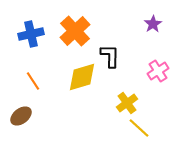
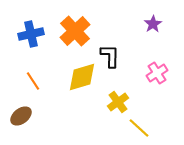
pink cross: moved 1 px left, 2 px down
yellow cross: moved 9 px left, 1 px up
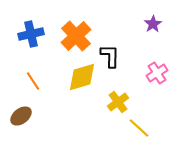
orange cross: moved 1 px right, 5 px down
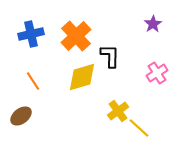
yellow cross: moved 9 px down
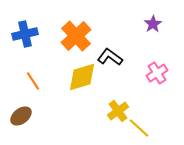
blue cross: moved 6 px left
black L-shape: moved 1 px down; rotated 55 degrees counterclockwise
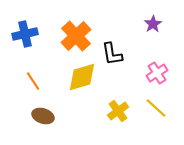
black L-shape: moved 2 px right, 3 px up; rotated 135 degrees counterclockwise
brown ellipse: moved 22 px right; rotated 55 degrees clockwise
yellow line: moved 17 px right, 20 px up
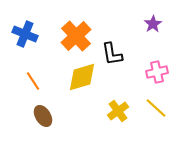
blue cross: rotated 35 degrees clockwise
pink cross: moved 1 px up; rotated 20 degrees clockwise
brown ellipse: rotated 40 degrees clockwise
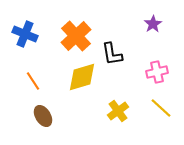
yellow line: moved 5 px right
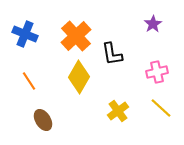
yellow diamond: moved 3 px left; rotated 44 degrees counterclockwise
orange line: moved 4 px left
brown ellipse: moved 4 px down
